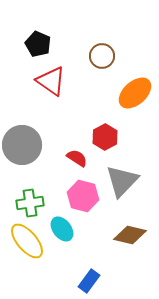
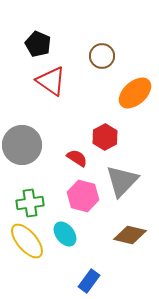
cyan ellipse: moved 3 px right, 5 px down
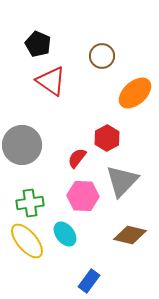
red hexagon: moved 2 px right, 1 px down
red semicircle: rotated 85 degrees counterclockwise
pink hexagon: rotated 12 degrees counterclockwise
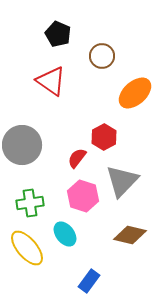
black pentagon: moved 20 px right, 10 px up
red hexagon: moved 3 px left, 1 px up
pink hexagon: rotated 16 degrees clockwise
yellow ellipse: moved 7 px down
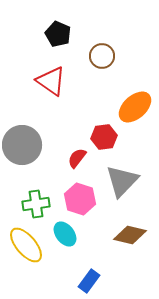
orange ellipse: moved 14 px down
red hexagon: rotated 20 degrees clockwise
pink hexagon: moved 3 px left, 3 px down
green cross: moved 6 px right, 1 px down
yellow ellipse: moved 1 px left, 3 px up
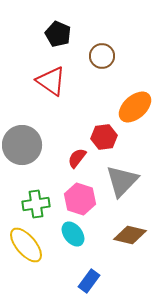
cyan ellipse: moved 8 px right
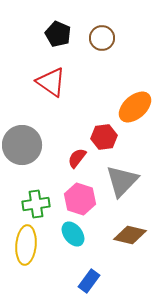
brown circle: moved 18 px up
red triangle: moved 1 px down
yellow ellipse: rotated 45 degrees clockwise
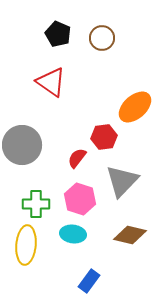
green cross: rotated 8 degrees clockwise
cyan ellipse: rotated 45 degrees counterclockwise
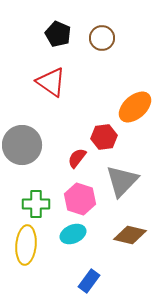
cyan ellipse: rotated 30 degrees counterclockwise
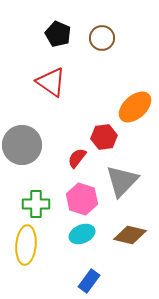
pink hexagon: moved 2 px right
cyan ellipse: moved 9 px right
